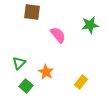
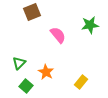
brown square: rotated 30 degrees counterclockwise
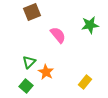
green triangle: moved 10 px right, 1 px up
yellow rectangle: moved 4 px right
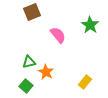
green star: rotated 30 degrees counterclockwise
green triangle: rotated 32 degrees clockwise
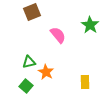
yellow rectangle: rotated 40 degrees counterclockwise
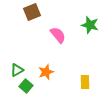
green star: rotated 18 degrees counterclockwise
green triangle: moved 12 px left, 8 px down; rotated 16 degrees counterclockwise
orange star: rotated 21 degrees clockwise
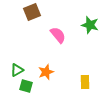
green square: rotated 24 degrees counterclockwise
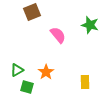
orange star: rotated 14 degrees counterclockwise
green square: moved 1 px right, 1 px down
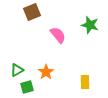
green square: rotated 32 degrees counterclockwise
